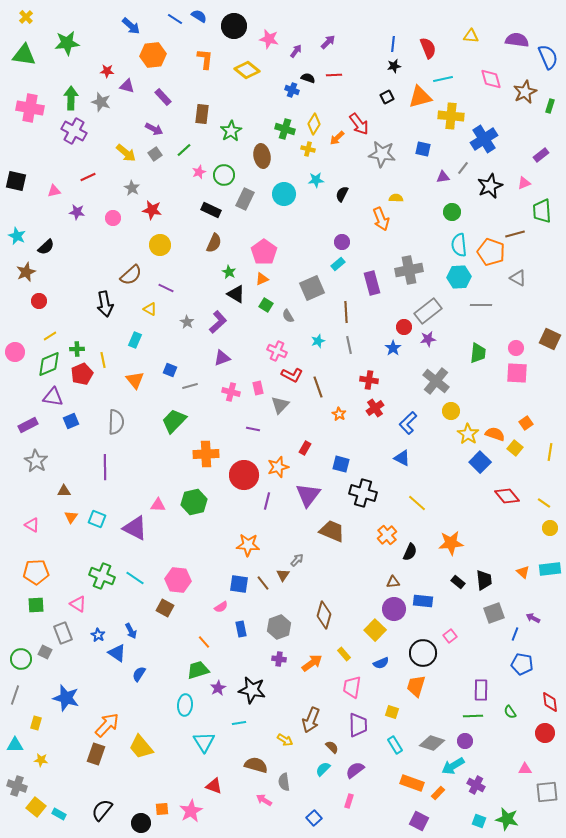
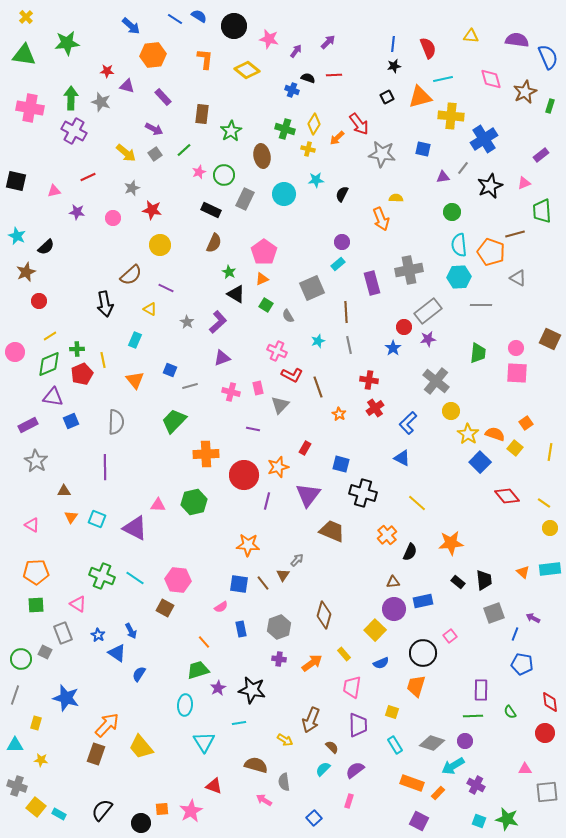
gray star at (132, 188): rotated 21 degrees clockwise
blue rectangle at (423, 601): rotated 18 degrees counterclockwise
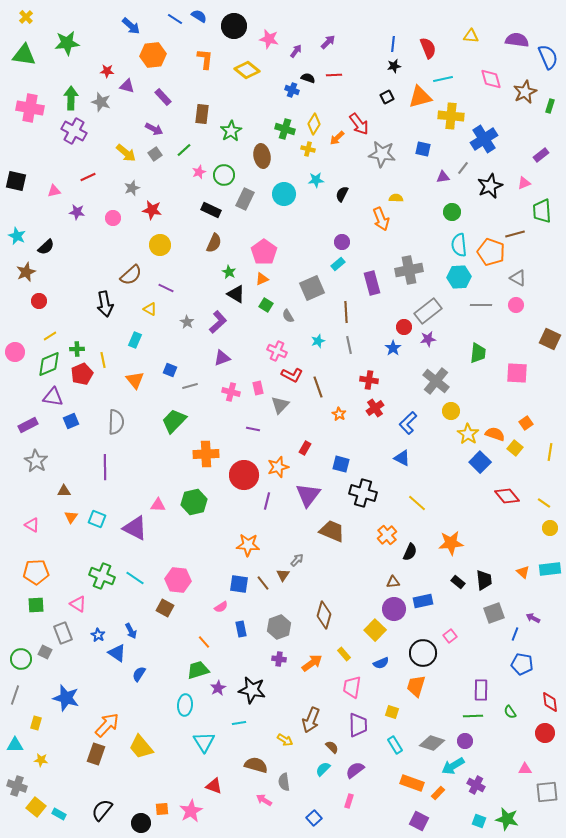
pink circle at (516, 348): moved 43 px up
